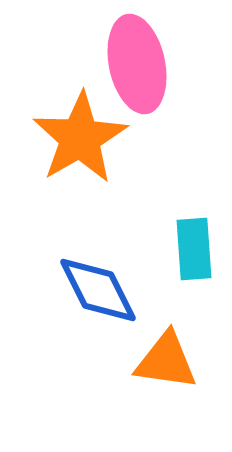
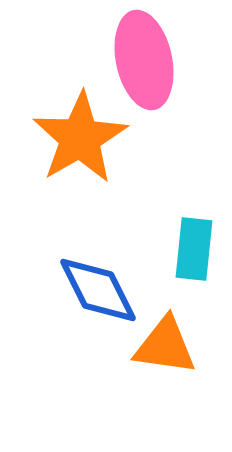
pink ellipse: moved 7 px right, 4 px up
cyan rectangle: rotated 10 degrees clockwise
orange triangle: moved 1 px left, 15 px up
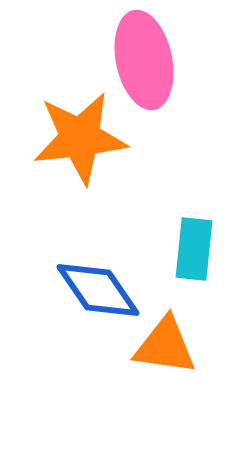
orange star: rotated 24 degrees clockwise
blue diamond: rotated 8 degrees counterclockwise
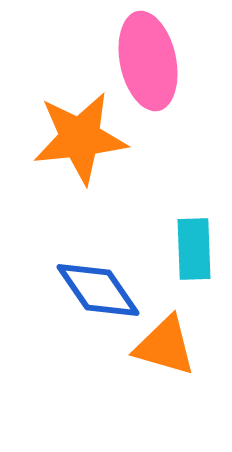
pink ellipse: moved 4 px right, 1 px down
cyan rectangle: rotated 8 degrees counterclockwise
orange triangle: rotated 8 degrees clockwise
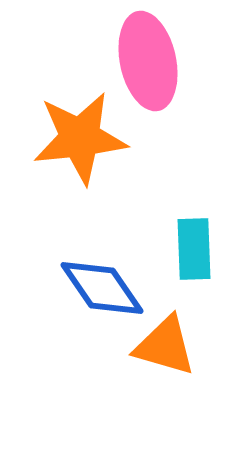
blue diamond: moved 4 px right, 2 px up
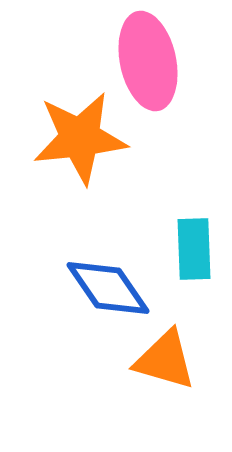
blue diamond: moved 6 px right
orange triangle: moved 14 px down
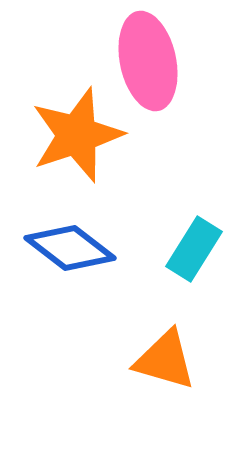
orange star: moved 3 px left, 3 px up; rotated 12 degrees counterclockwise
cyan rectangle: rotated 34 degrees clockwise
blue diamond: moved 38 px left, 40 px up; rotated 18 degrees counterclockwise
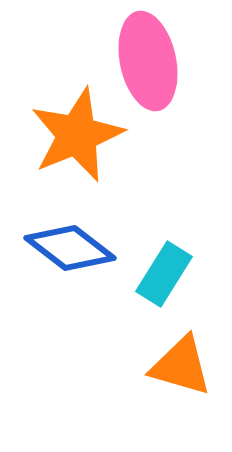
orange star: rotated 4 degrees counterclockwise
cyan rectangle: moved 30 px left, 25 px down
orange triangle: moved 16 px right, 6 px down
